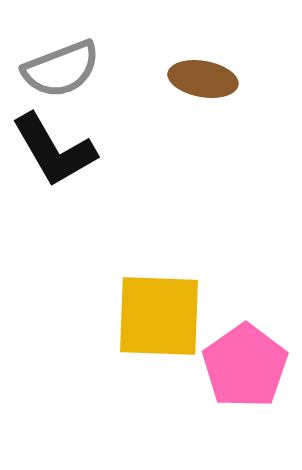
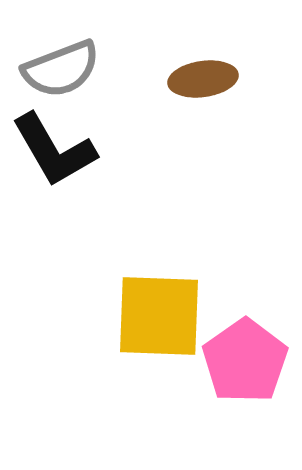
brown ellipse: rotated 18 degrees counterclockwise
pink pentagon: moved 5 px up
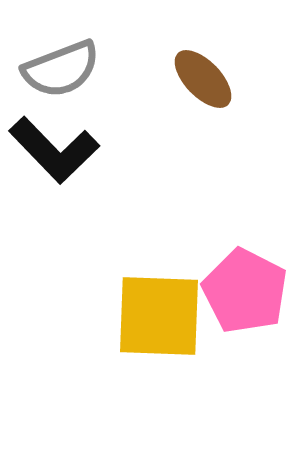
brown ellipse: rotated 54 degrees clockwise
black L-shape: rotated 14 degrees counterclockwise
pink pentagon: moved 70 px up; rotated 10 degrees counterclockwise
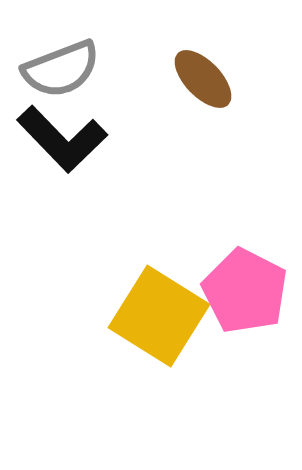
black L-shape: moved 8 px right, 11 px up
yellow square: rotated 30 degrees clockwise
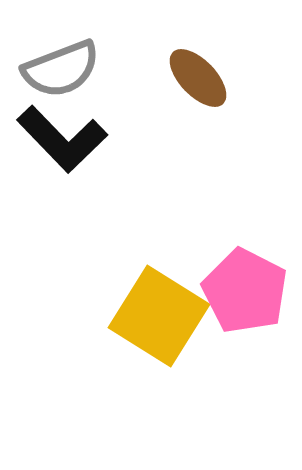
brown ellipse: moved 5 px left, 1 px up
